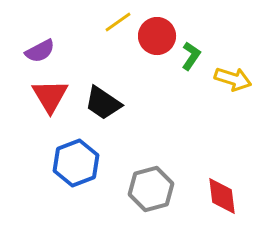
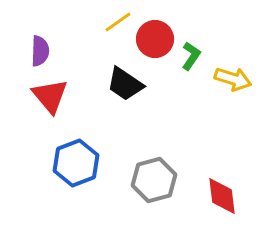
red circle: moved 2 px left, 3 px down
purple semicircle: rotated 60 degrees counterclockwise
red triangle: rotated 9 degrees counterclockwise
black trapezoid: moved 22 px right, 19 px up
gray hexagon: moved 3 px right, 9 px up
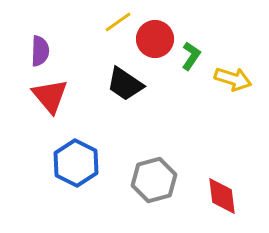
blue hexagon: rotated 12 degrees counterclockwise
